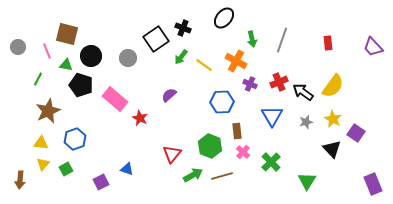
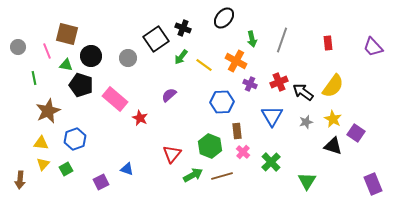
green line at (38, 79): moved 4 px left, 1 px up; rotated 40 degrees counterclockwise
black triangle at (332, 149): moved 1 px right, 3 px up; rotated 30 degrees counterclockwise
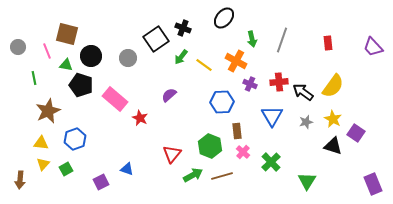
red cross at (279, 82): rotated 18 degrees clockwise
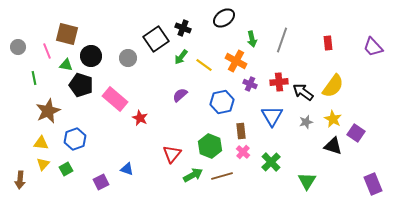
black ellipse at (224, 18): rotated 15 degrees clockwise
purple semicircle at (169, 95): moved 11 px right
blue hexagon at (222, 102): rotated 10 degrees counterclockwise
brown rectangle at (237, 131): moved 4 px right
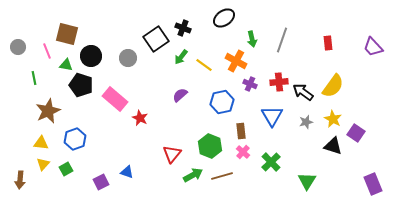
blue triangle at (127, 169): moved 3 px down
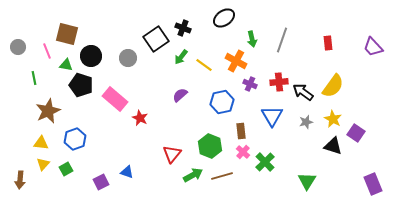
green cross at (271, 162): moved 6 px left
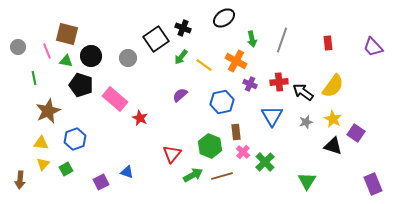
green triangle at (66, 65): moved 4 px up
brown rectangle at (241, 131): moved 5 px left, 1 px down
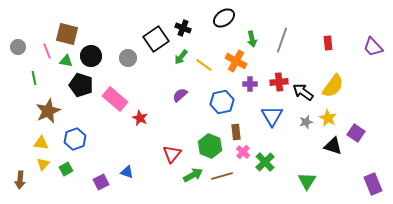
purple cross at (250, 84): rotated 24 degrees counterclockwise
yellow star at (333, 119): moved 5 px left, 1 px up
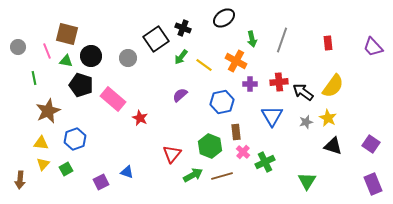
pink rectangle at (115, 99): moved 2 px left
purple square at (356, 133): moved 15 px right, 11 px down
green cross at (265, 162): rotated 18 degrees clockwise
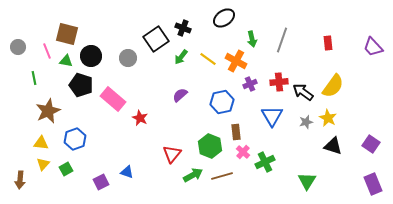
yellow line at (204, 65): moved 4 px right, 6 px up
purple cross at (250, 84): rotated 24 degrees counterclockwise
